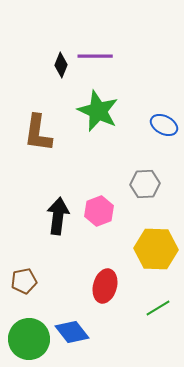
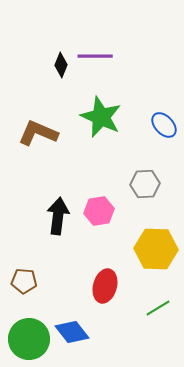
green star: moved 3 px right, 6 px down
blue ellipse: rotated 20 degrees clockwise
brown L-shape: rotated 105 degrees clockwise
pink hexagon: rotated 12 degrees clockwise
brown pentagon: rotated 15 degrees clockwise
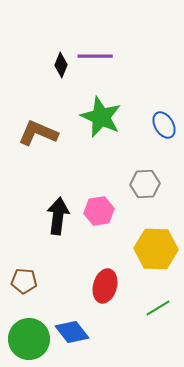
blue ellipse: rotated 12 degrees clockwise
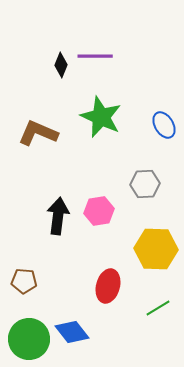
red ellipse: moved 3 px right
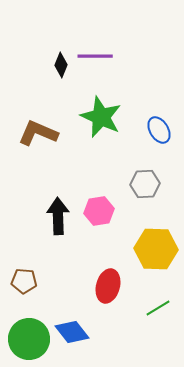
blue ellipse: moved 5 px left, 5 px down
black arrow: rotated 9 degrees counterclockwise
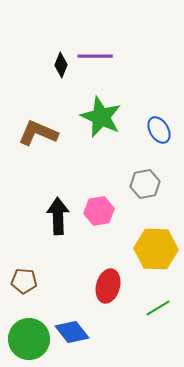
gray hexagon: rotated 8 degrees counterclockwise
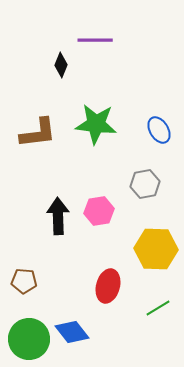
purple line: moved 16 px up
green star: moved 5 px left, 7 px down; rotated 18 degrees counterclockwise
brown L-shape: rotated 150 degrees clockwise
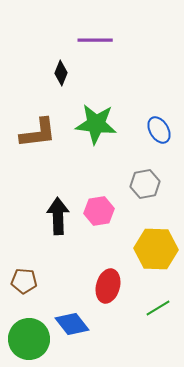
black diamond: moved 8 px down
blue diamond: moved 8 px up
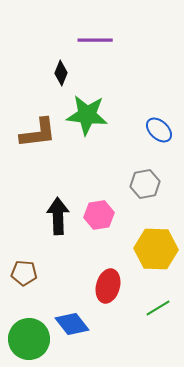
green star: moved 9 px left, 9 px up
blue ellipse: rotated 16 degrees counterclockwise
pink hexagon: moved 4 px down
brown pentagon: moved 8 px up
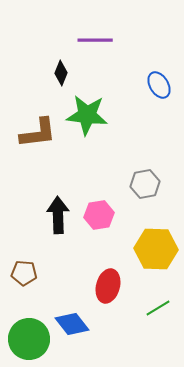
blue ellipse: moved 45 px up; rotated 16 degrees clockwise
black arrow: moved 1 px up
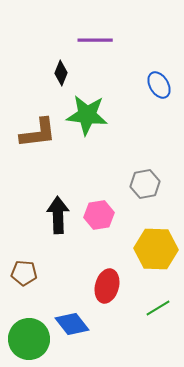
red ellipse: moved 1 px left
